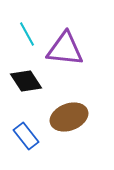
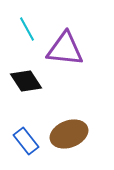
cyan line: moved 5 px up
brown ellipse: moved 17 px down
blue rectangle: moved 5 px down
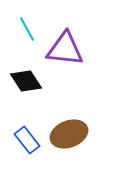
blue rectangle: moved 1 px right, 1 px up
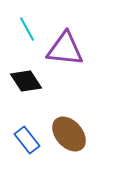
brown ellipse: rotated 69 degrees clockwise
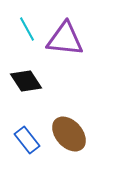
purple triangle: moved 10 px up
